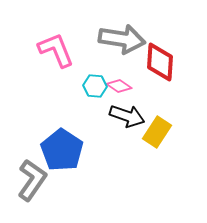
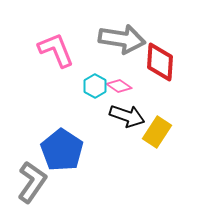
cyan hexagon: rotated 25 degrees clockwise
gray L-shape: moved 2 px down
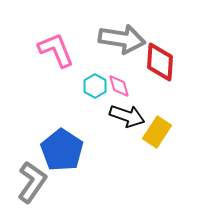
pink diamond: rotated 40 degrees clockwise
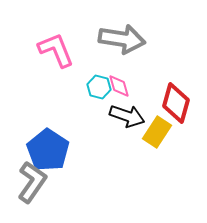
red diamond: moved 16 px right, 41 px down; rotated 12 degrees clockwise
cyan hexagon: moved 4 px right, 1 px down; rotated 15 degrees counterclockwise
blue pentagon: moved 14 px left
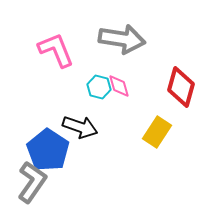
red diamond: moved 5 px right, 16 px up
black arrow: moved 47 px left, 11 px down
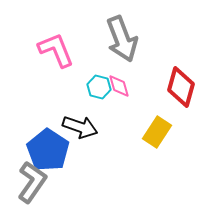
gray arrow: rotated 60 degrees clockwise
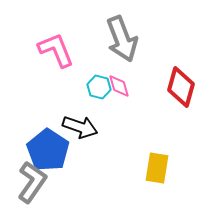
yellow rectangle: moved 36 px down; rotated 24 degrees counterclockwise
